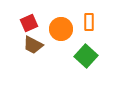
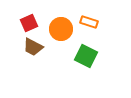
orange rectangle: rotated 72 degrees counterclockwise
brown trapezoid: moved 2 px down
green square: rotated 15 degrees counterclockwise
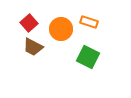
red square: rotated 18 degrees counterclockwise
green square: moved 2 px right, 1 px down
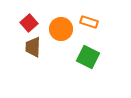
brown trapezoid: rotated 65 degrees clockwise
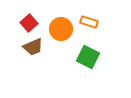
brown trapezoid: rotated 115 degrees counterclockwise
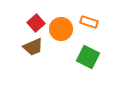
red square: moved 7 px right
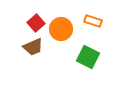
orange rectangle: moved 4 px right, 1 px up
